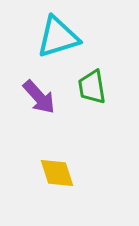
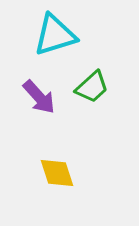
cyan triangle: moved 3 px left, 2 px up
green trapezoid: rotated 123 degrees counterclockwise
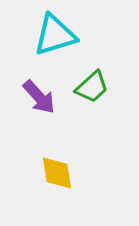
yellow diamond: rotated 9 degrees clockwise
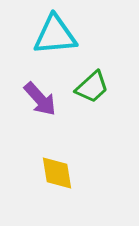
cyan triangle: rotated 12 degrees clockwise
purple arrow: moved 1 px right, 2 px down
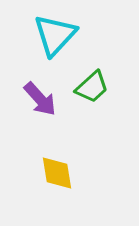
cyan triangle: rotated 42 degrees counterclockwise
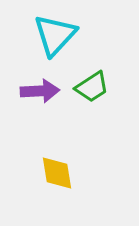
green trapezoid: rotated 9 degrees clockwise
purple arrow: moved 8 px up; rotated 51 degrees counterclockwise
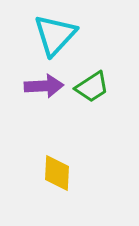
purple arrow: moved 4 px right, 5 px up
yellow diamond: rotated 12 degrees clockwise
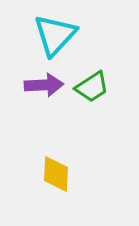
purple arrow: moved 1 px up
yellow diamond: moved 1 px left, 1 px down
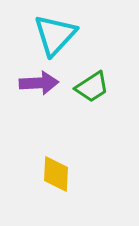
purple arrow: moved 5 px left, 2 px up
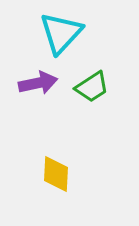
cyan triangle: moved 6 px right, 2 px up
purple arrow: moved 1 px left; rotated 9 degrees counterclockwise
